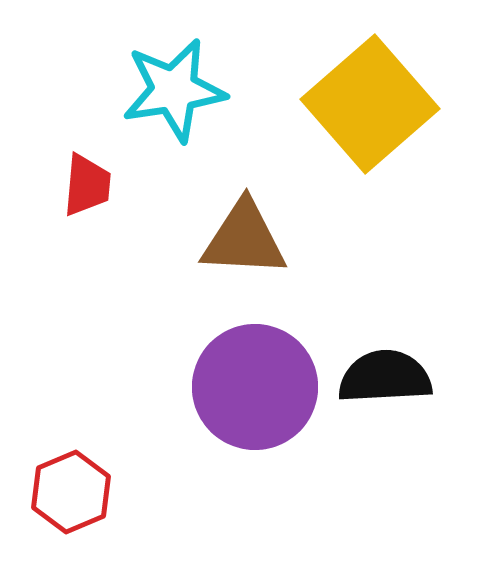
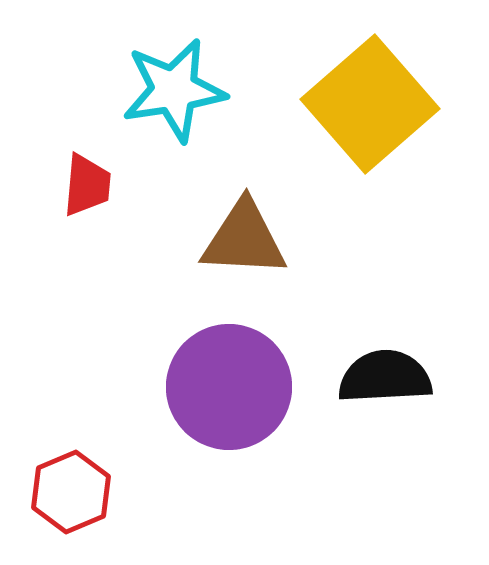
purple circle: moved 26 px left
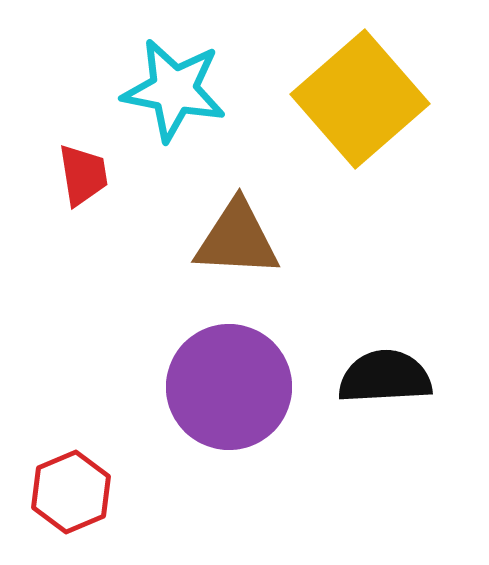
cyan star: rotated 20 degrees clockwise
yellow square: moved 10 px left, 5 px up
red trapezoid: moved 4 px left, 10 px up; rotated 14 degrees counterclockwise
brown triangle: moved 7 px left
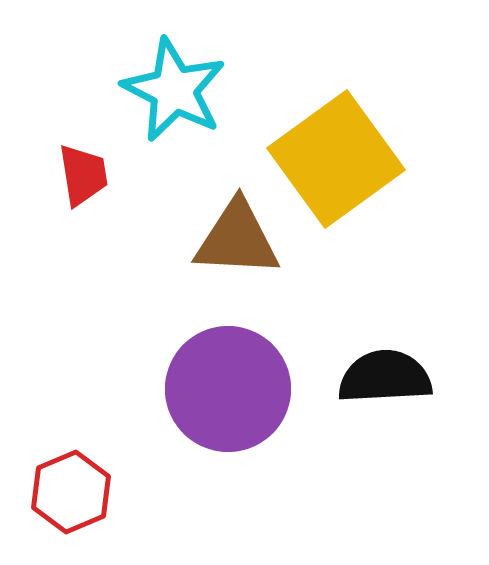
cyan star: rotated 16 degrees clockwise
yellow square: moved 24 px left, 60 px down; rotated 5 degrees clockwise
purple circle: moved 1 px left, 2 px down
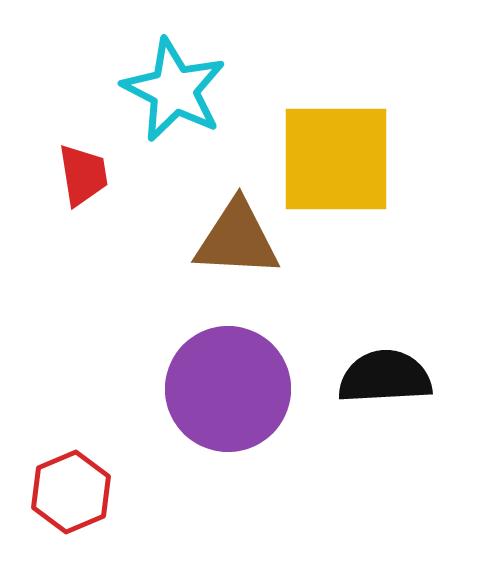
yellow square: rotated 36 degrees clockwise
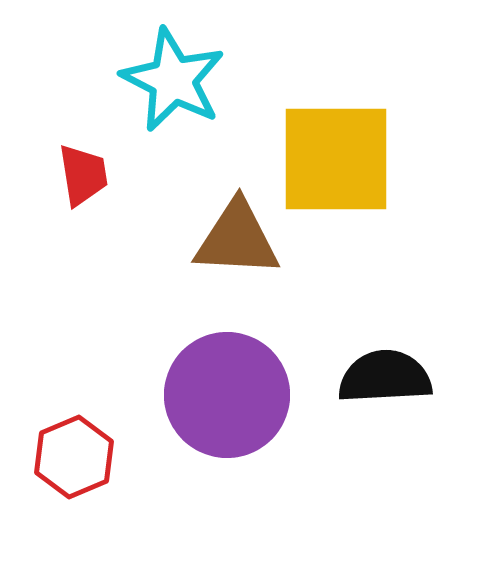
cyan star: moved 1 px left, 10 px up
purple circle: moved 1 px left, 6 px down
red hexagon: moved 3 px right, 35 px up
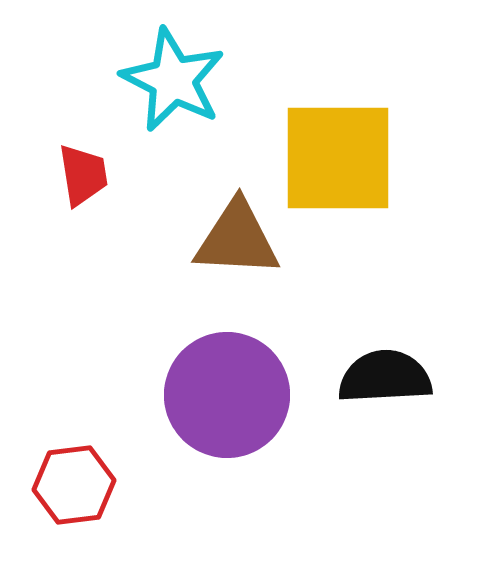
yellow square: moved 2 px right, 1 px up
red hexagon: moved 28 px down; rotated 16 degrees clockwise
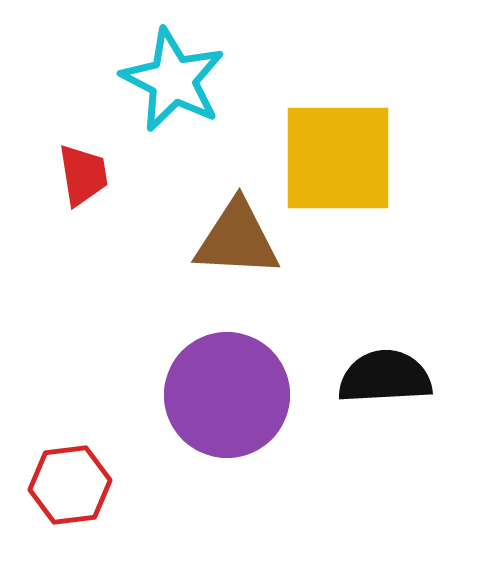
red hexagon: moved 4 px left
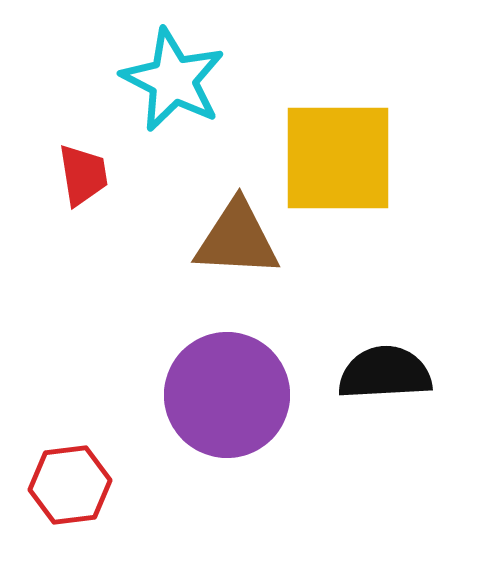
black semicircle: moved 4 px up
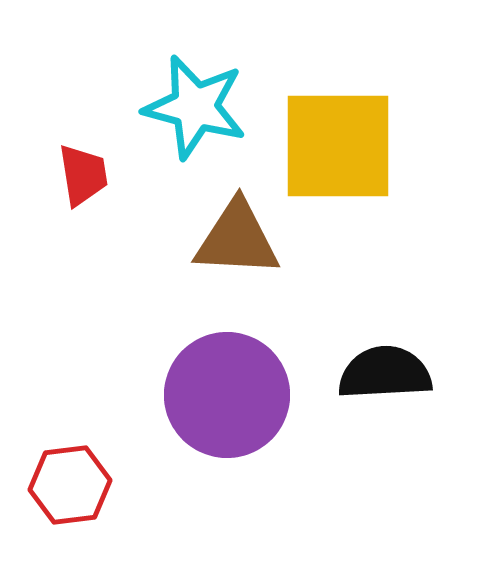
cyan star: moved 22 px right, 27 px down; rotated 12 degrees counterclockwise
yellow square: moved 12 px up
